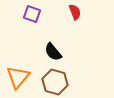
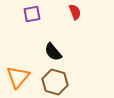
purple square: rotated 30 degrees counterclockwise
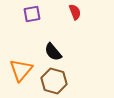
orange triangle: moved 3 px right, 7 px up
brown hexagon: moved 1 px left, 1 px up
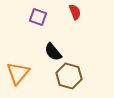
purple square: moved 6 px right, 3 px down; rotated 30 degrees clockwise
orange triangle: moved 3 px left, 3 px down
brown hexagon: moved 15 px right, 5 px up
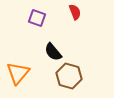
purple square: moved 1 px left, 1 px down
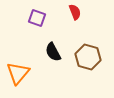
black semicircle: rotated 12 degrees clockwise
brown hexagon: moved 19 px right, 19 px up
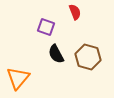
purple square: moved 9 px right, 9 px down
black semicircle: moved 3 px right, 2 px down
orange triangle: moved 5 px down
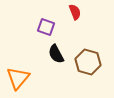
brown hexagon: moved 5 px down
